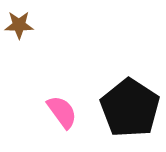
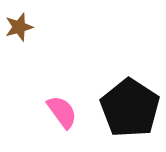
brown star: moved 2 px down; rotated 16 degrees counterclockwise
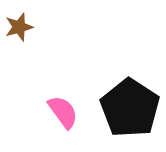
pink semicircle: moved 1 px right
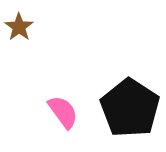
brown star: rotated 20 degrees counterclockwise
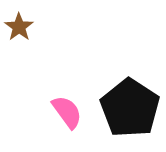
pink semicircle: moved 4 px right
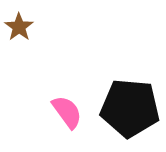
black pentagon: rotated 28 degrees counterclockwise
